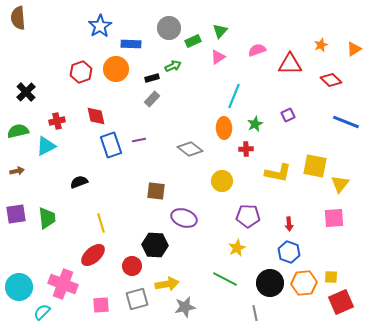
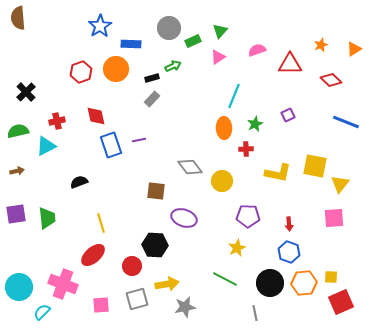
gray diamond at (190, 149): moved 18 px down; rotated 15 degrees clockwise
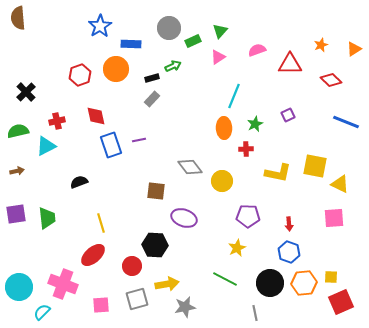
red hexagon at (81, 72): moved 1 px left, 3 px down
yellow triangle at (340, 184): rotated 42 degrees counterclockwise
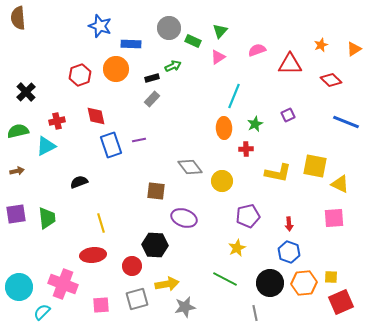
blue star at (100, 26): rotated 20 degrees counterclockwise
green rectangle at (193, 41): rotated 49 degrees clockwise
purple pentagon at (248, 216): rotated 15 degrees counterclockwise
red ellipse at (93, 255): rotated 35 degrees clockwise
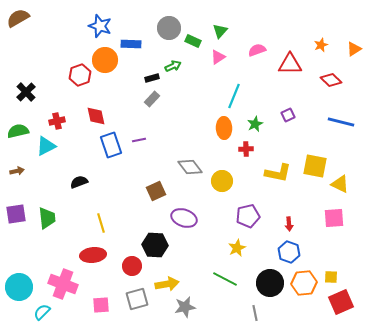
brown semicircle at (18, 18): rotated 65 degrees clockwise
orange circle at (116, 69): moved 11 px left, 9 px up
blue line at (346, 122): moved 5 px left; rotated 8 degrees counterclockwise
brown square at (156, 191): rotated 30 degrees counterclockwise
